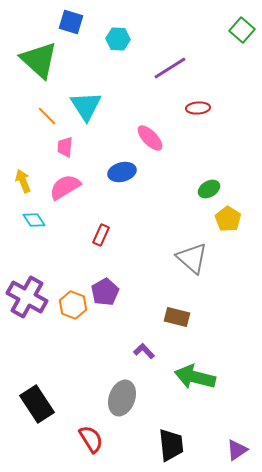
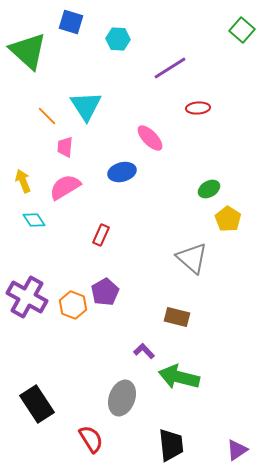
green triangle: moved 11 px left, 9 px up
green arrow: moved 16 px left
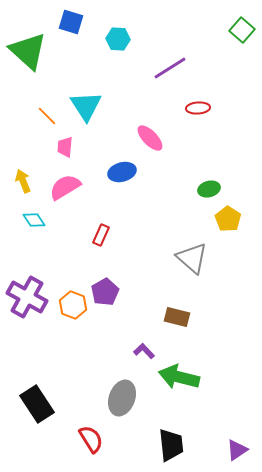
green ellipse: rotated 15 degrees clockwise
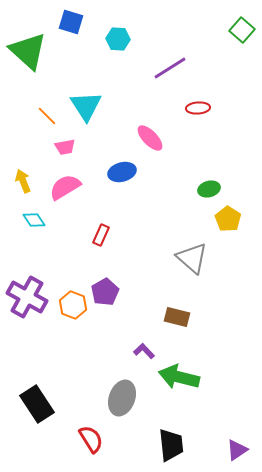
pink trapezoid: rotated 105 degrees counterclockwise
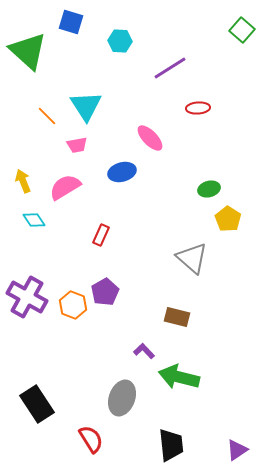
cyan hexagon: moved 2 px right, 2 px down
pink trapezoid: moved 12 px right, 2 px up
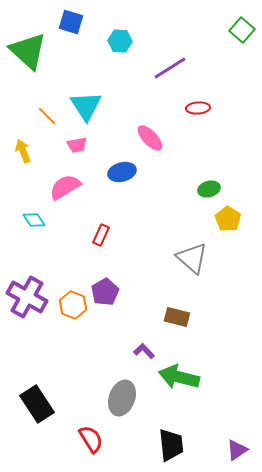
yellow arrow: moved 30 px up
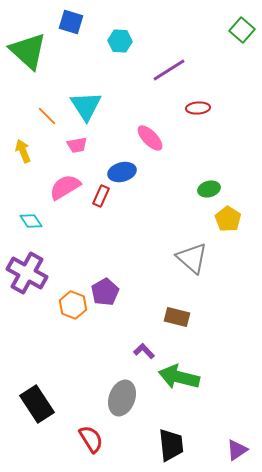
purple line: moved 1 px left, 2 px down
cyan diamond: moved 3 px left, 1 px down
red rectangle: moved 39 px up
purple cross: moved 24 px up
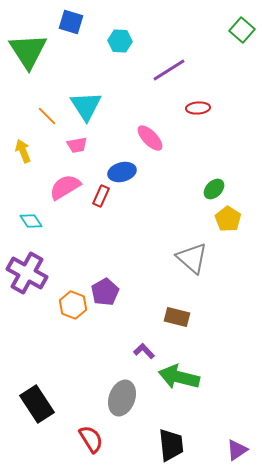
green triangle: rotated 15 degrees clockwise
green ellipse: moved 5 px right; rotated 30 degrees counterclockwise
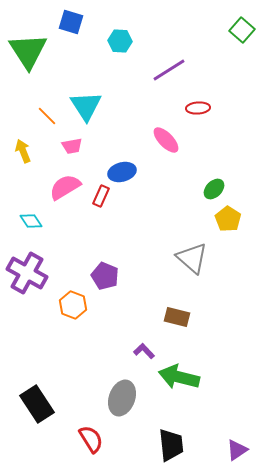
pink ellipse: moved 16 px right, 2 px down
pink trapezoid: moved 5 px left, 1 px down
purple pentagon: moved 16 px up; rotated 20 degrees counterclockwise
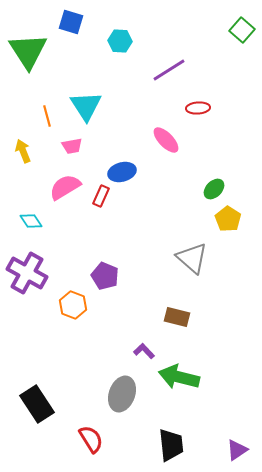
orange line: rotated 30 degrees clockwise
gray ellipse: moved 4 px up
